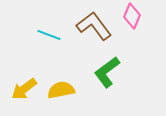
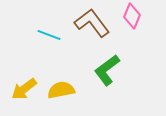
brown L-shape: moved 2 px left, 3 px up
green L-shape: moved 2 px up
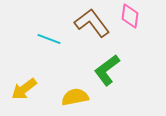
pink diamond: moved 2 px left; rotated 15 degrees counterclockwise
cyan line: moved 4 px down
yellow semicircle: moved 14 px right, 7 px down
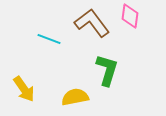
green L-shape: rotated 144 degrees clockwise
yellow arrow: rotated 88 degrees counterclockwise
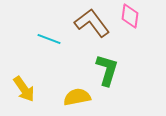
yellow semicircle: moved 2 px right
